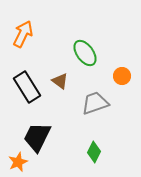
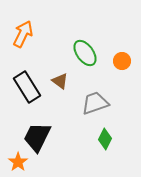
orange circle: moved 15 px up
green diamond: moved 11 px right, 13 px up
orange star: rotated 12 degrees counterclockwise
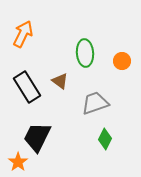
green ellipse: rotated 32 degrees clockwise
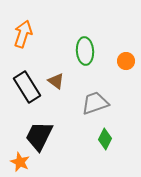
orange arrow: rotated 8 degrees counterclockwise
green ellipse: moved 2 px up
orange circle: moved 4 px right
brown triangle: moved 4 px left
black trapezoid: moved 2 px right, 1 px up
orange star: moved 2 px right; rotated 12 degrees counterclockwise
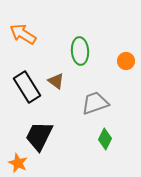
orange arrow: rotated 76 degrees counterclockwise
green ellipse: moved 5 px left
orange star: moved 2 px left, 1 px down
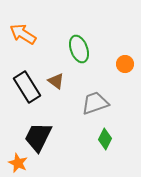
green ellipse: moved 1 px left, 2 px up; rotated 16 degrees counterclockwise
orange circle: moved 1 px left, 3 px down
black trapezoid: moved 1 px left, 1 px down
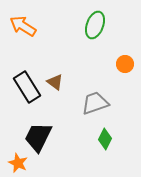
orange arrow: moved 8 px up
green ellipse: moved 16 px right, 24 px up; rotated 40 degrees clockwise
brown triangle: moved 1 px left, 1 px down
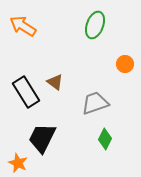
black rectangle: moved 1 px left, 5 px down
black trapezoid: moved 4 px right, 1 px down
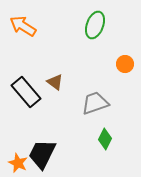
black rectangle: rotated 8 degrees counterclockwise
black trapezoid: moved 16 px down
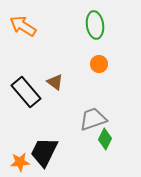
green ellipse: rotated 28 degrees counterclockwise
orange circle: moved 26 px left
gray trapezoid: moved 2 px left, 16 px down
black trapezoid: moved 2 px right, 2 px up
orange star: moved 2 px right, 1 px up; rotated 30 degrees counterclockwise
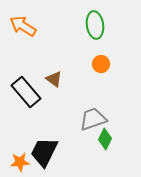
orange circle: moved 2 px right
brown triangle: moved 1 px left, 3 px up
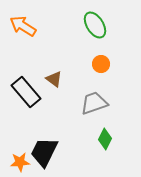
green ellipse: rotated 24 degrees counterclockwise
gray trapezoid: moved 1 px right, 16 px up
